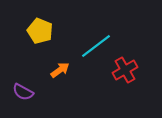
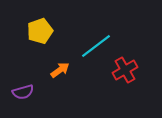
yellow pentagon: rotated 30 degrees clockwise
purple semicircle: rotated 45 degrees counterclockwise
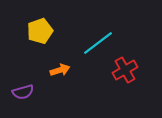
cyan line: moved 2 px right, 3 px up
orange arrow: rotated 18 degrees clockwise
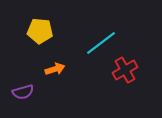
yellow pentagon: rotated 25 degrees clockwise
cyan line: moved 3 px right
orange arrow: moved 5 px left, 1 px up
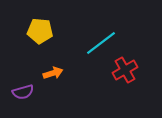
orange arrow: moved 2 px left, 4 px down
